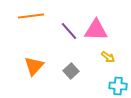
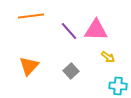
orange triangle: moved 5 px left
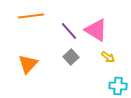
pink triangle: rotated 30 degrees clockwise
orange triangle: moved 1 px left, 2 px up
gray square: moved 14 px up
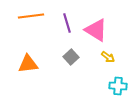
purple line: moved 2 px left, 8 px up; rotated 24 degrees clockwise
orange triangle: rotated 40 degrees clockwise
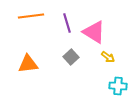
pink triangle: moved 2 px left, 2 px down
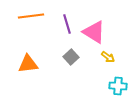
purple line: moved 1 px down
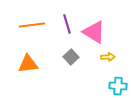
orange line: moved 1 px right, 9 px down
yellow arrow: rotated 40 degrees counterclockwise
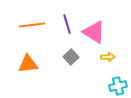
cyan cross: rotated 18 degrees counterclockwise
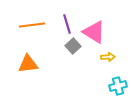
gray square: moved 2 px right, 11 px up
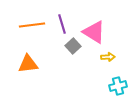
purple line: moved 5 px left
